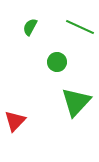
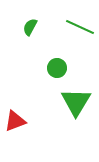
green circle: moved 6 px down
green triangle: rotated 12 degrees counterclockwise
red triangle: rotated 25 degrees clockwise
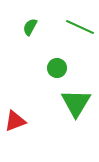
green triangle: moved 1 px down
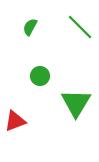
green line: rotated 20 degrees clockwise
green circle: moved 17 px left, 8 px down
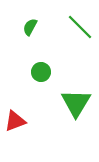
green circle: moved 1 px right, 4 px up
